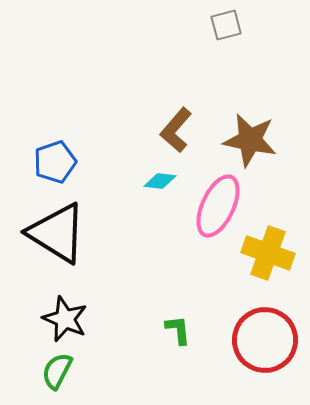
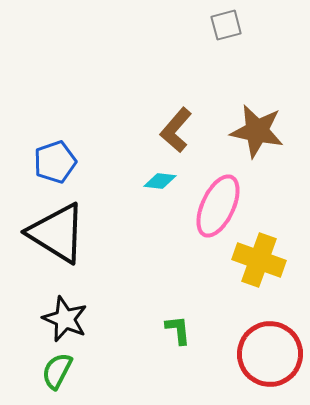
brown star: moved 7 px right, 9 px up
yellow cross: moved 9 px left, 7 px down
red circle: moved 5 px right, 14 px down
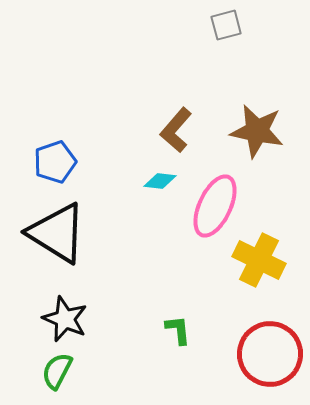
pink ellipse: moved 3 px left
yellow cross: rotated 6 degrees clockwise
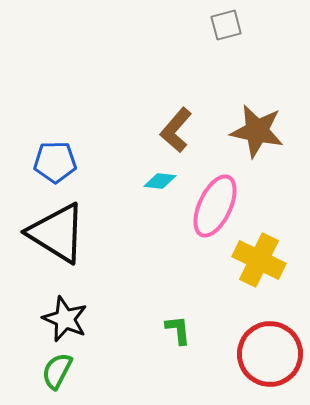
blue pentagon: rotated 18 degrees clockwise
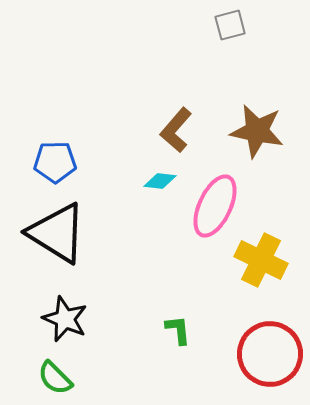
gray square: moved 4 px right
yellow cross: moved 2 px right
green semicircle: moved 2 px left, 7 px down; rotated 72 degrees counterclockwise
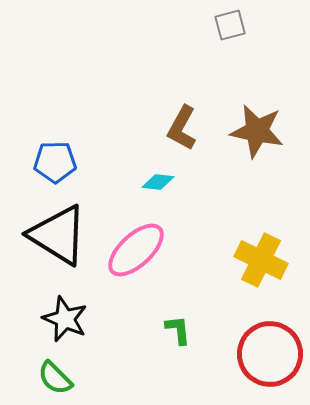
brown L-shape: moved 6 px right, 2 px up; rotated 12 degrees counterclockwise
cyan diamond: moved 2 px left, 1 px down
pink ellipse: moved 79 px left, 44 px down; rotated 22 degrees clockwise
black triangle: moved 1 px right, 2 px down
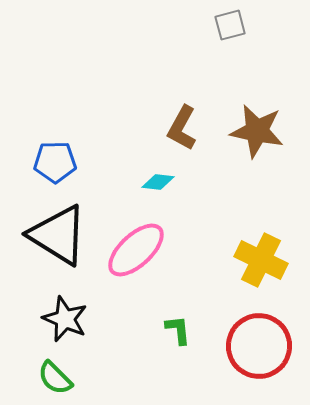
red circle: moved 11 px left, 8 px up
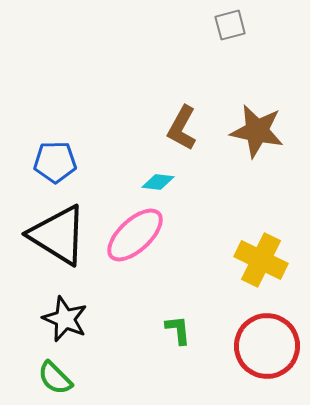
pink ellipse: moved 1 px left, 15 px up
red circle: moved 8 px right
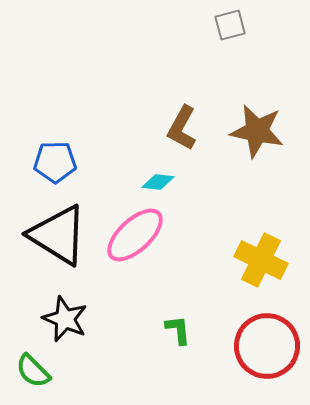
green semicircle: moved 22 px left, 7 px up
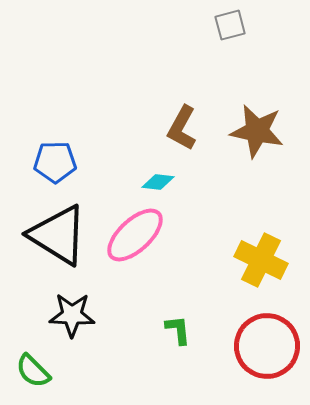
black star: moved 7 px right, 4 px up; rotated 21 degrees counterclockwise
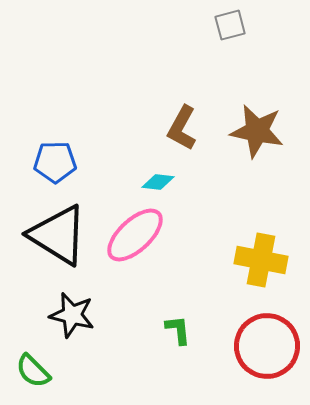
yellow cross: rotated 15 degrees counterclockwise
black star: rotated 12 degrees clockwise
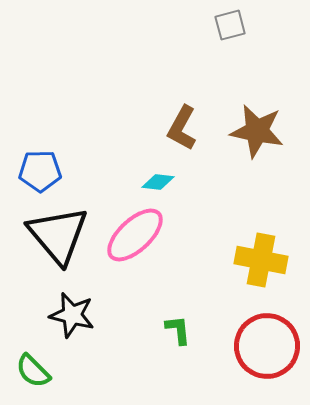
blue pentagon: moved 15 px left, 9 px down
black triangle: rotated 18 degrees clockwise
